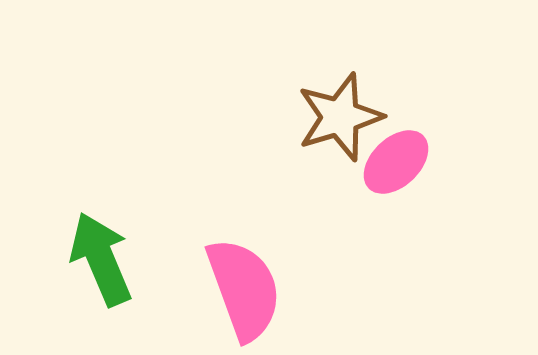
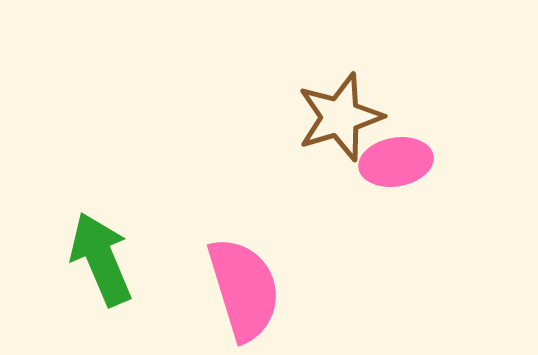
pink ellipse: rotated 34 degrees clockwise
pink semicircle: rotated 3 degrees clockwise
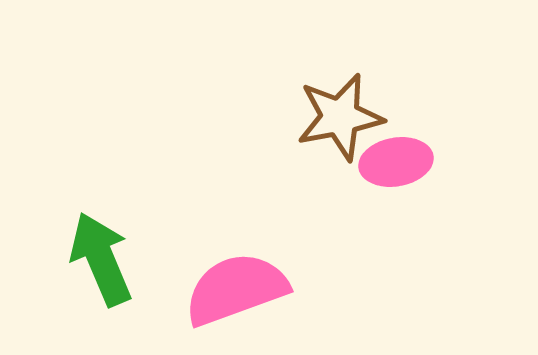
brown star: rotated 6 degrees clockwise
pink semicircle: moved 8 px left; rotated 93 degrees counterclockwise
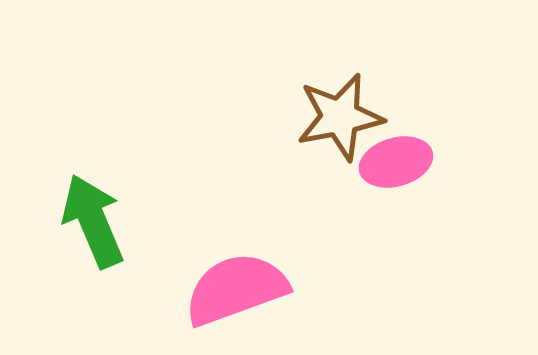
pink ellipse: rotated 6 degrees counterclockwise
green arrow: moved 8 px left, 38 px up
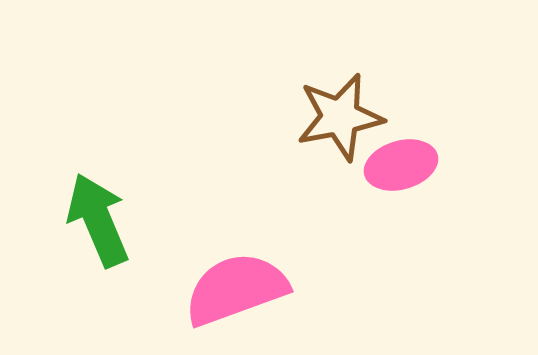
pink ellipse: moved 5 px right, 3 px down
green arrow: moved 5 px right, 1 px up
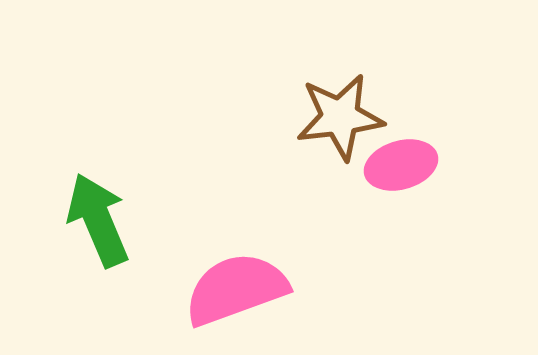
brown star: rotated 4 degrees clockwise
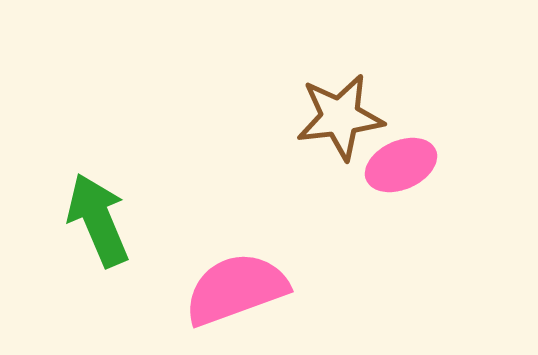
pink ellipse: rotated 8 degrees counterclockwise
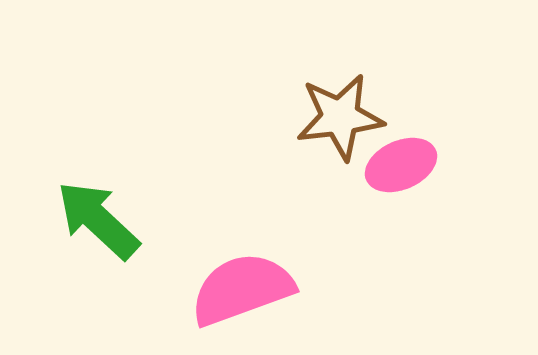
green arrow: rotated 24 degrees counterclockwise
pink semicircle: moved 6 px right
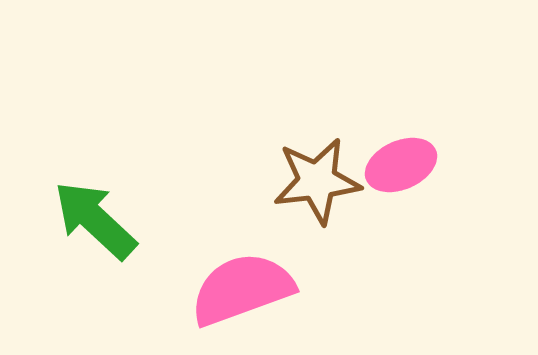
brown star: moved 23 px left, 64 px down
green arrow: moved 3 px left
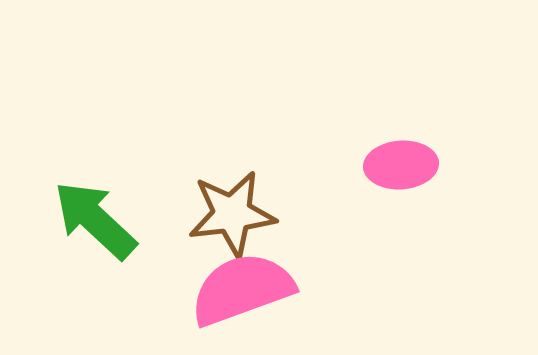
pink ellipse: rotated 20 degrees clockwise
brown star: moved 85 px left, 33 px down
